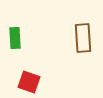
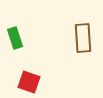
green rectangle: rotated 15 degrees counterclockwise
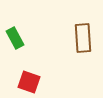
green rectangle: rotated 10 degrees counterclockwise
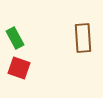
red square: moved 10 px left, 14 px up
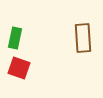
green rectangle: rotated 40 degrees clockwise
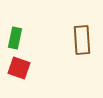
brown rectangle: moved 1 px left, 2 px down
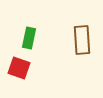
green rectangle: moved 14 px right
